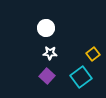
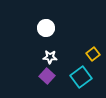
white star: moved 4 px down
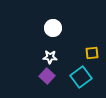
white circle: moved 7 px right
yellow square: moved 1 px left, 1 px up; rotated 32 degrees clockwise
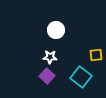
white circle: moved 3 px right, 2 px down
yellow square: moved 4 px right, 2 px down
cyan square: rotated 15 degrees counterclockwise
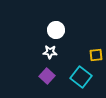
white star: moved 5 px up
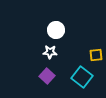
cyan square: moved 1 px right
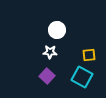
white circle: moved 1 px right
yellow square: moved 7 px left
cyan square: rotated 10 degrees counterclockwise
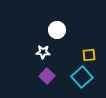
white star: moved 7 px left
cyan square: rotated 20 degrees clockwise
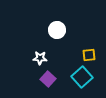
white star: moved 3 px left, 6 px down
purple square: moved 1 px right, 3 px down
